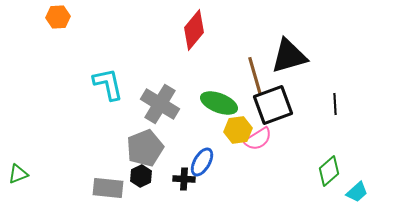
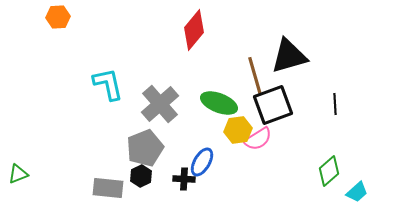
gray cross: rotated 18 degrees clockwise
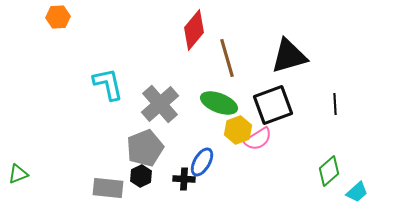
brown line: moved 28 px left, 18 px up
yellow hexagon: rotated 12 degrees counterclockwise
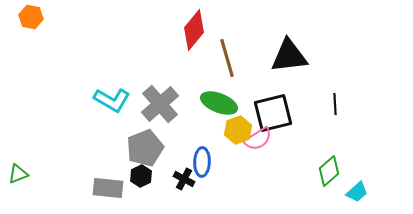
orange hexagon: moved 27 px left; rotated 15 degrees clockwise
black triangle: rotated 9 degrees clockwise
cyan L-shape: moved 4 px right, 16 px down; rotated 132 degrees clockwise
black square: moved 8 px down; rotated 6 degrees clockwise
blue ellipse: rotated 28 degrees counterclockwise
black cross: rotated 25 degrees clockwise
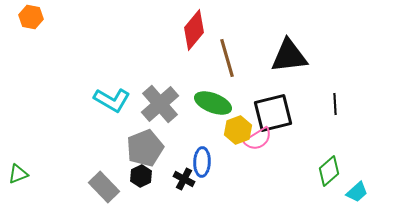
green ellipse: moved 6 px left
gray rectangle: moved 4 px left, 1 px up; rotated 40 degrees clockwise
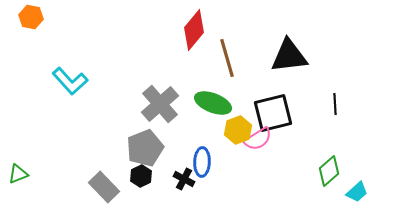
cyan L-shape: moved 42 px left, 19 px up; rotated 18 degrees clockwise
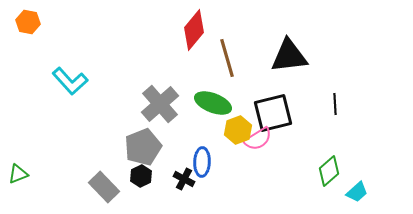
orange hexagon: moved 3 px left, 5 px down
gray pentagon: moved 2 px left, 1 px up
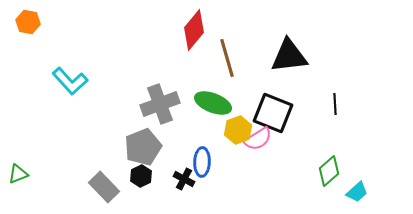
gray cross: rotated 21 degrees clockwise
black square: rotated 36 degrees clockwise
